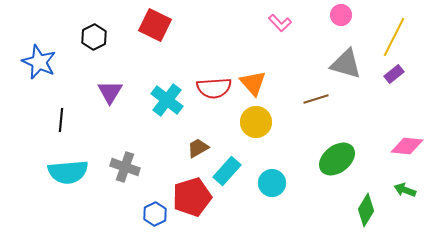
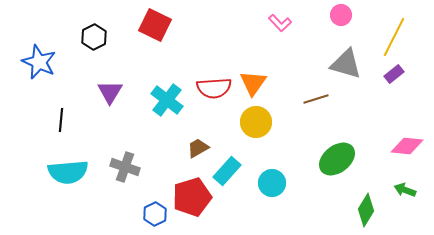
orange triangle: rotated 16 degrees clockwise
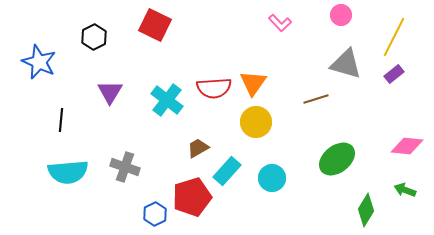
cyan circle: moved 5 px up
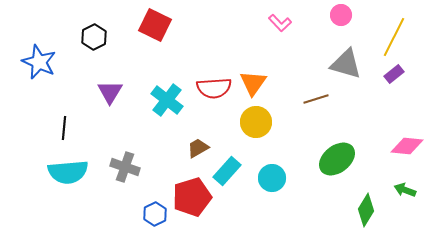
black line: moved 3 px right, 8 px down
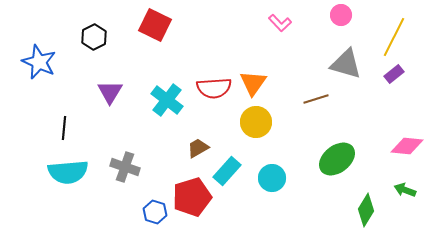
blue hexagon: moved 2 px up; rotated 15 degrees counterclockwise
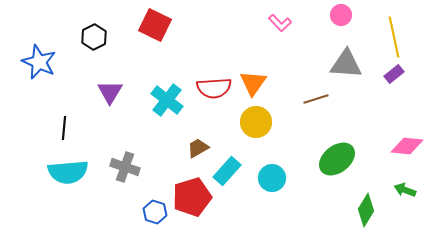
yellow line: rotated 39 degrees counterclockwise
gray triangle: rotated 12 degrees counterclockwise
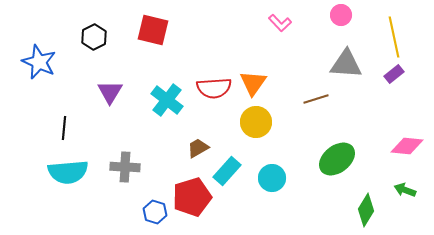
red square: moved 2 px left, 5 px down; rotated 12 degrees counterclockwise
gray cross: rotated 16 degrees counterclockwise
